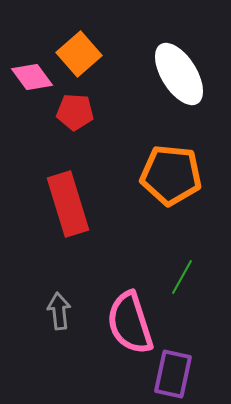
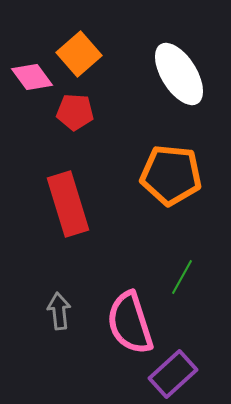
purple rectangle: rotated 36 degrees clockwise
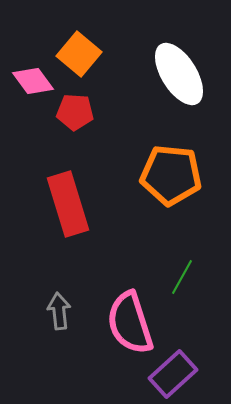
orange square: rotated 9 degrees counterclockwise
pink diamond: moved 1 px right, 4 px down
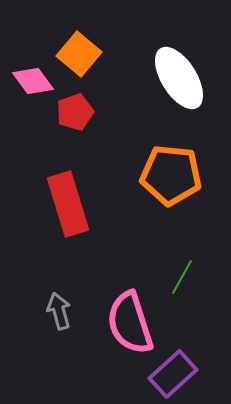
white ellipse: moved 4 px down
red pentagon: rotated 24 degrees counterclockwise
gray arrow: rotated 9 degrees counterclockwise
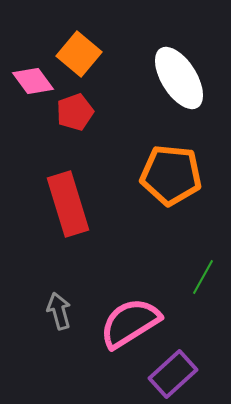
green line: moved 21 px right
pink semicircle: rotated 76 degrees clockwise
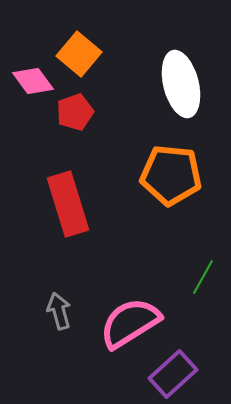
white ellipse: moved 2 px right, 6 px down; rotated 18 degrees clockwise
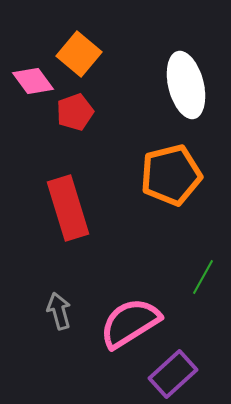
white ellipse: moved 5 px right, 1 px down
orange pentagon: rotated 20 degrees counterclockwise
red rectangle: moved 4 px down
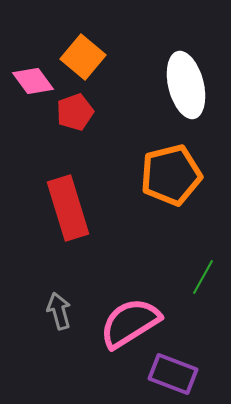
orange square: moved 4 px right, 3 px down
purple rectangle: rotated 63 degrees clockwise
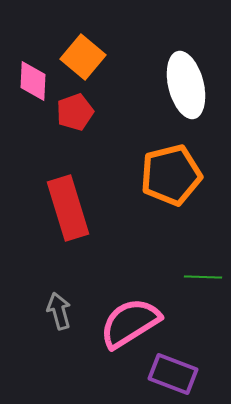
pink diamond: rotated 39 degrees clockwise
green line: rotated 63 degrees clockwise
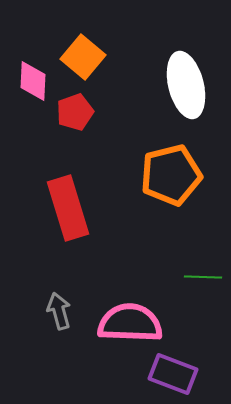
pink semicircle: rotated 34 degrees clockwise
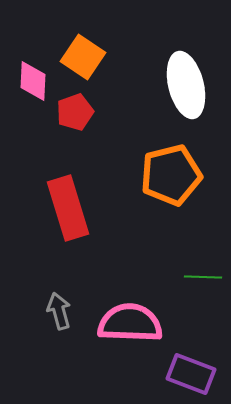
orange square: rotated 6 degrees counterclockwise
purple rectangle: moved 18 px right
